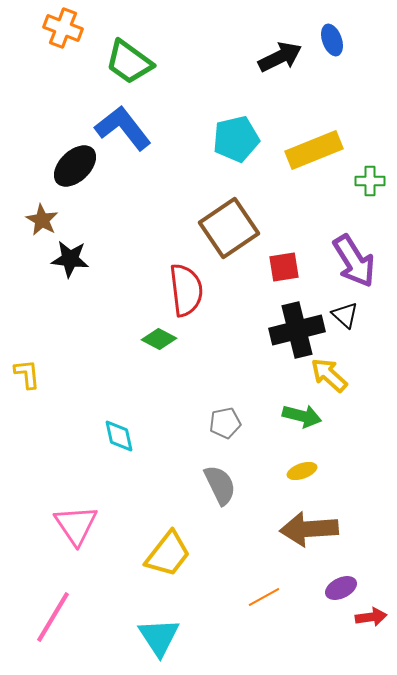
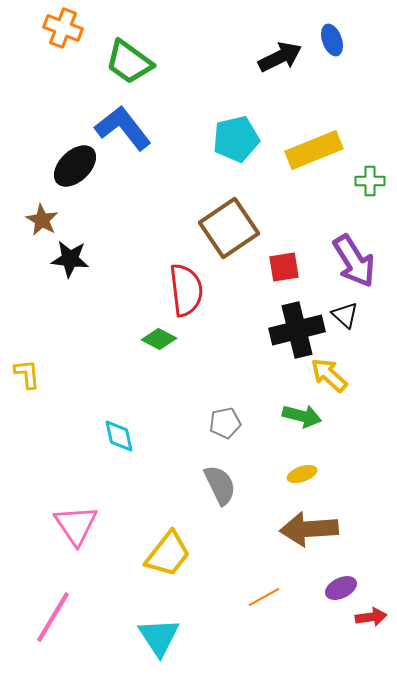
yellow ellipse: moved 3 px down
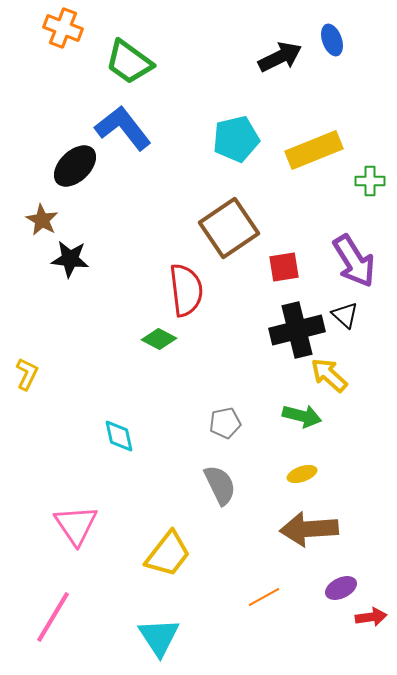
yellow L-shape: rotated 32 degrees clockwise
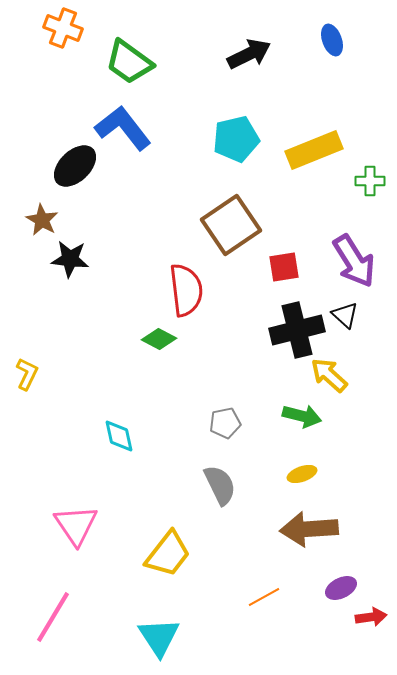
black arrow: moved 31 px left, 3 px up
brown square: moved 2 px right, 3 px up
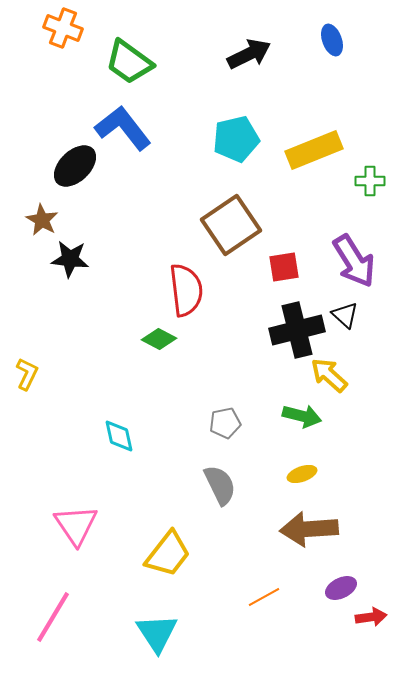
cyan triangle: moved 2 px left, 4 px up
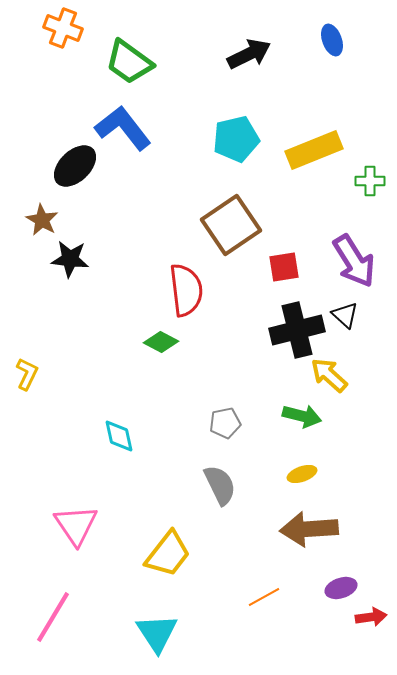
green diamond: moved 2 px right, 3 px down
purple ellipse: rotated 8 degrees clockwise
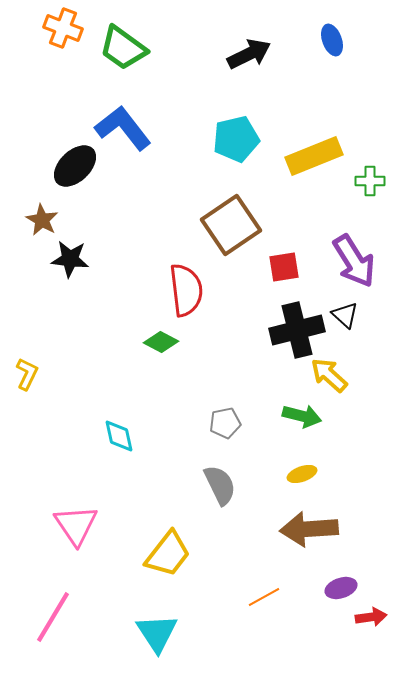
green trapezoid: moved 6 px left, 14 px up
yellow rectangle: moved 6 px down
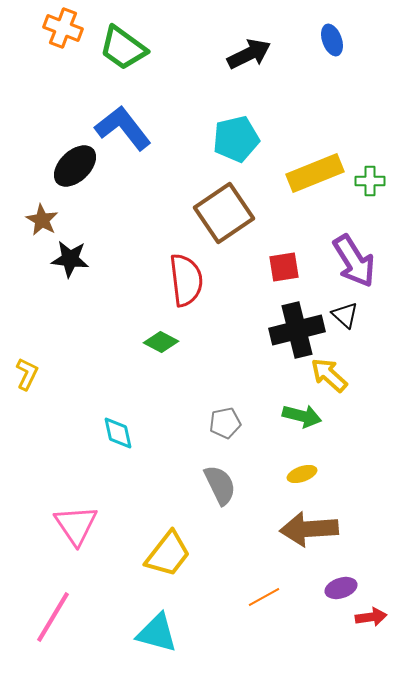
yellow rectangle: moved 1 px right, 17 px down
brown square: moved 7 px left, 12 px up
red semicircle: moved 10 px up
cyan diamond: moved 1 px left, 3 px up
cyan triangle: rotated 42 degrees counterclockwise
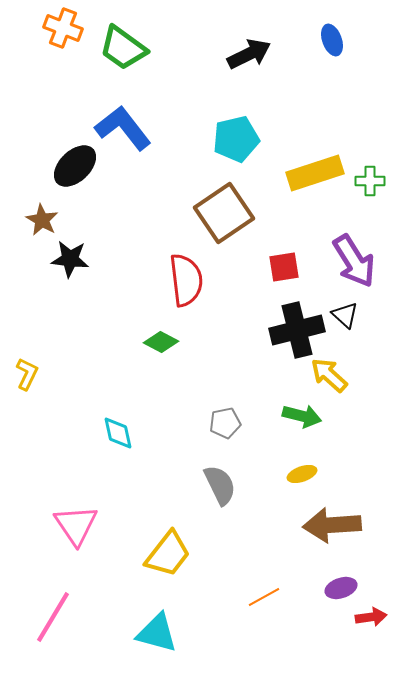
yellow rectangle: rotated 4 degrees clockwise
brown arrow: moved 23 px right, 4 px up
